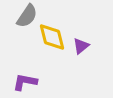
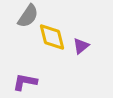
gray semicircle: moved 1 px right
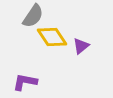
gray semicircle: moved 5 px right
yellow diamond: rotated 20 degrees counterclockwise
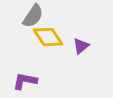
yellow diamond: moved 4 px left
purple L-shape: moved 1 px up
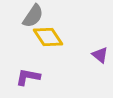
purple triangle: moved 19 px right, 9 px down; rotated 42 degrees counterclockwise
purple L-shape: moved 3 px right, 4 px up
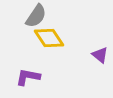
gray semicircle: moved 3 px right
yellow diamond: moved 1 px right, 1 px down
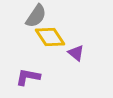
yellow diamond: moved 1 px right, 1 px up
purple triangle: moved 24 px left, 2 px up
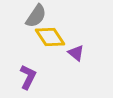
purple L-shape: rotated 105 degrees clockwise
